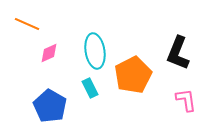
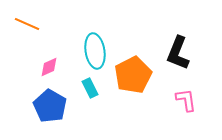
pink diamond: moved 14 px down
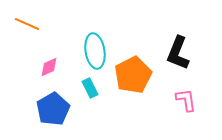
blue pentagon: moved 3 px right, 3 px down; rotated 12 degrees clockwise
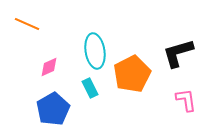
black L-shape: rotated 52 degrees clockwise
orange pentagon: moved 1 px left, 1 px up
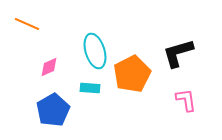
cyan ellipse: rotated 8 degrees counterclockwise
cyan rectangle: rotated 60 degrees counterclockwise
blue pentagon: moved 1 px down
